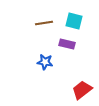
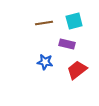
cyan square: rotated 30 degrees counterclockwise
red trapezoid: moved 5 px left, 20 px up
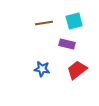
blue star: moved 3 px left, 7 px down
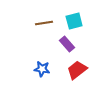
purple rectangle: rotated 35 degrees clockwise
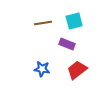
brown line: moved 1 px left
purple rectangle: rotated 28 degrees counterclockwise
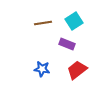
cyan square: rotated 18 degrees counterclockwise
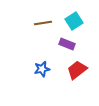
blue star: rotated 21 degrees counterclockwise
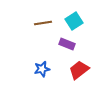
red trapezoid: moved 2 px right
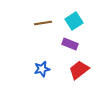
purple rectangle: moved 3 px right
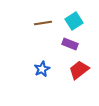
blue star: rotated 14 degrees counterclockwise
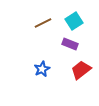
brown line: rotated 18 degrees counterclockwise
red trapezoid: moved 2 px right
